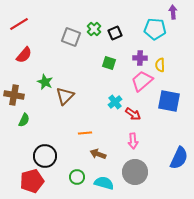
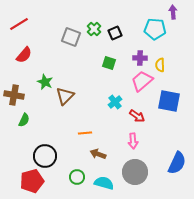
red arrow: moved 4 px right, 2 px down
blue semicircle: moved 2 px left, 5 px down
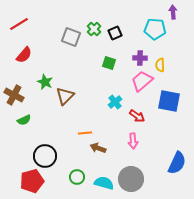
brown cross: rotated 18 degrees clockwise
green semicircle: rotated 40 degrees clockwise
brown arrow: moved 6 px up
gray circle: moved 4 px left, 7 px down
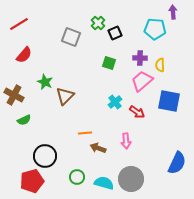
green cross: moved 4 px right, 6 px up
red arrow: moved 4 px up
pink arrow: moved 7 px left
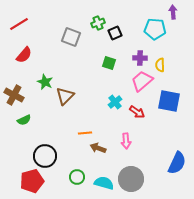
green cross: rotated 24 degrees clockwise
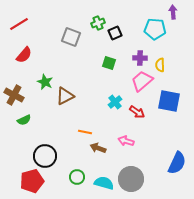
brown triangle: rotated 18 degrees clockwise
orange line: moved 1 px up; rotated 16 degrees clockwise
pink arrow: rotated 112 degrees clockwise
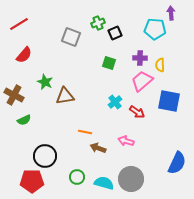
purple arrow: moved 2 px left, 1 px down
brown triangle: rotated 18 degrees clockwise
red pentagon: rotated 15 degrees clockwise
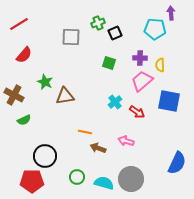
gray square: rotated 18 degrees counterclockwise
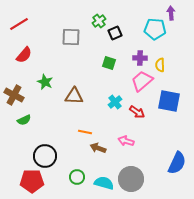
green cross: moved 1 px right, 2 px up; rotated 16 degrees counterclockwise
brown triangle: moved 9 px right; rotated 12 degrees clockwise
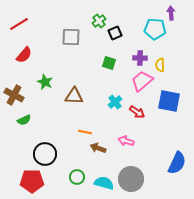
black circle: moved 2 px up
